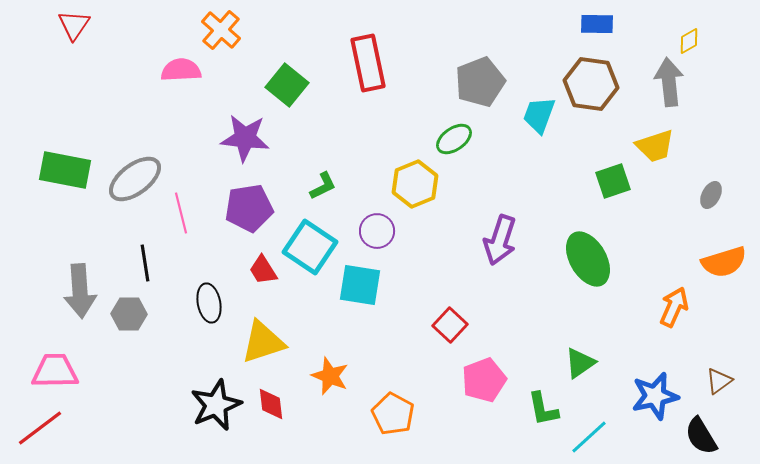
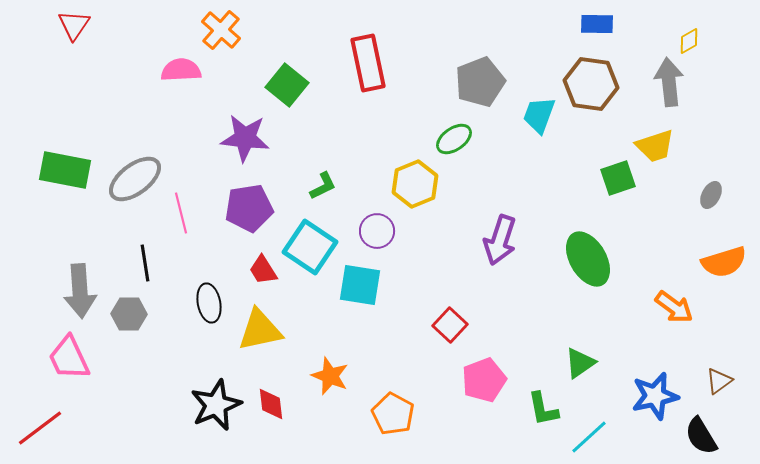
green square at (613, 181): moved 5 px right, 3 px up
orange arrow at (674, 307): rotated 102 degrees clockwise
yellow triangle at (263, 342): moved 3 px left, 12 px up; rotated 6 degrees clockwise
pink trapezoid at (55, 371): moved 14 px right, 13 px up; rotated 114 degrees counterclockwise
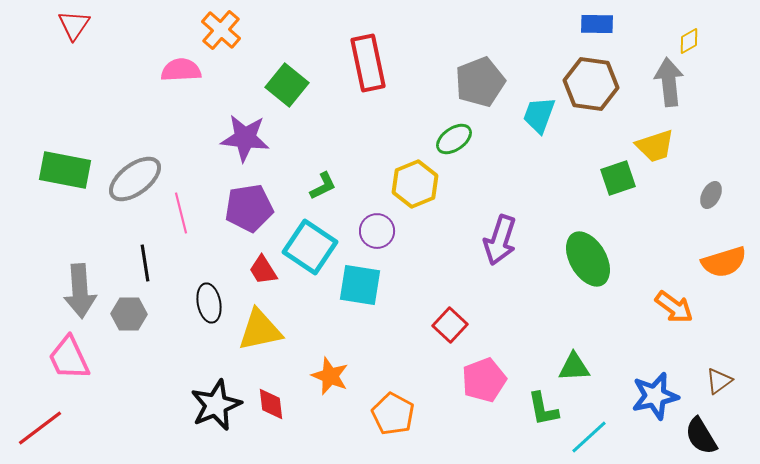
green triangle at (580, 363): moved 6 px left, 4 px down; rotated 32 degrees clockwise
